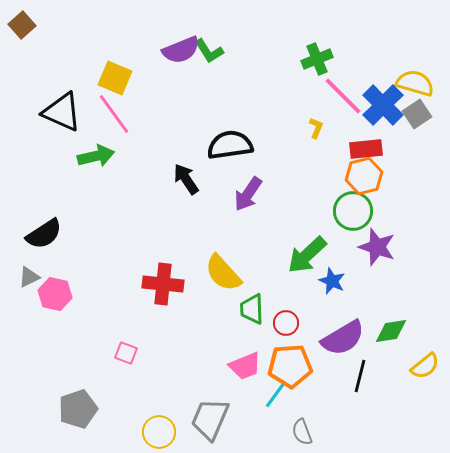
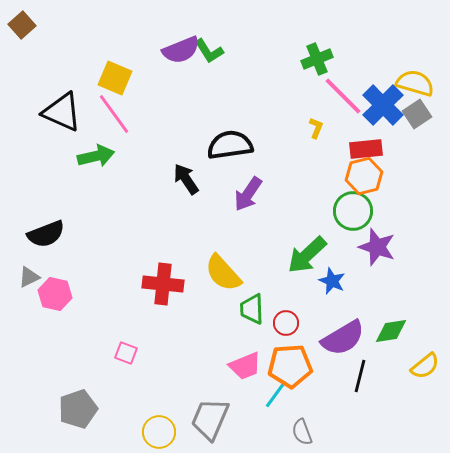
black semicircle at (44, 234): moved 2 px right; rotated 12 degrees clockwise
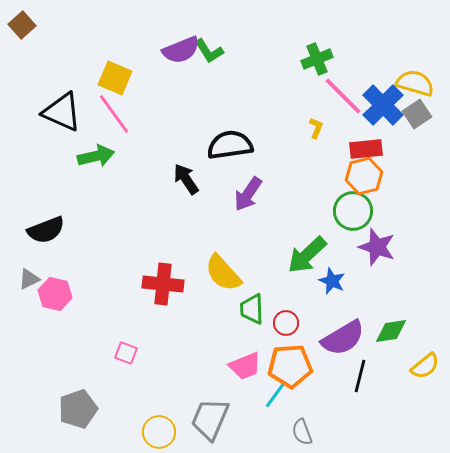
black semicircle at (46, 234): moved 4 px up
gray triangle at (29, 277): moved 2 px down
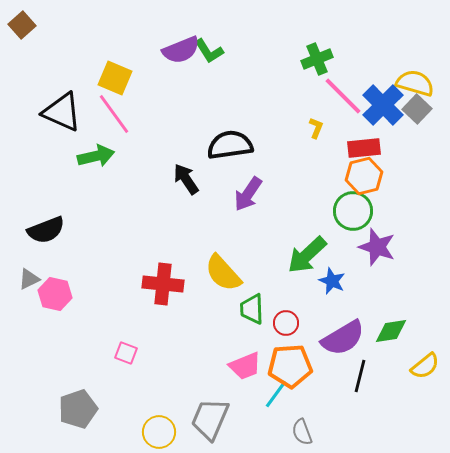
gray square at (417, 114): moved 5 px up; rotated 12 degrees counterclockwise
red rectangle at (366, 149): moved 2 px left, 1 px up
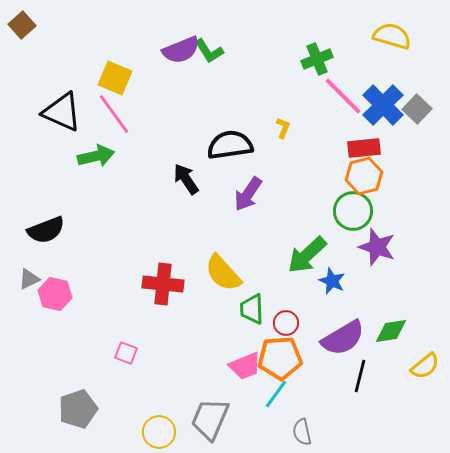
yellow semicircle at (415, 83): moved 23 px left, 47 px up
yellow L-shape at (316, 128): moved 33 px left
orange pentagon at (290, 366): moved 10 px left, 8 px up
gray semicircle at (302, 432): rotated 8 degrees clockwise
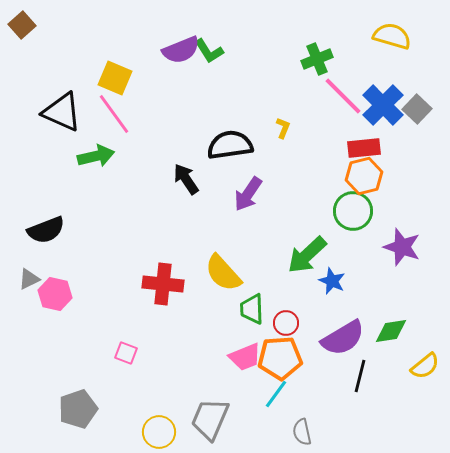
purple star at (377, 247): moved 25 px right
pink trapezoid at (245, 366): moved 9 px up
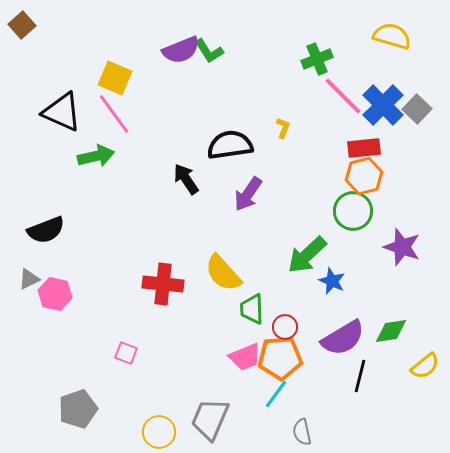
red circle at (286, 323): moved 1 px left, 4 px down
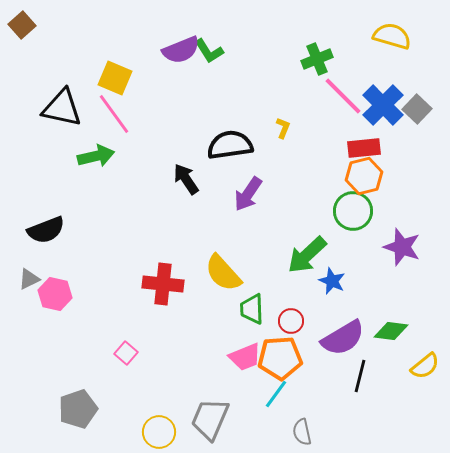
black triangle at (62, 112): moved 4 px up; rotated 12 degrees counterclockwise
red circle at (285, 327): moved 6 px right, 6 px up
green diamond at (391, 331): rotated 16 degrees clockwise
pink square at (126, 353): rotated 20 degrees clockwise
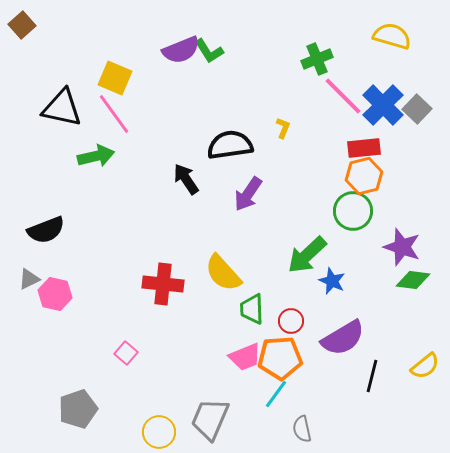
green diamond at (391, 331): moved 22 px right, 51 px up
black line at (360, 376): moved 12 px right
gray semicircle at (302, 432): moved 3 px up
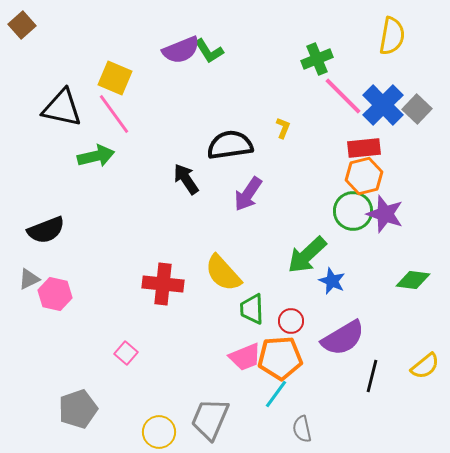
yellow semicircle at (392, 36): rotated 84 degrees clockwise
purple star at (402, 247): moved 17 px left, 33 px up
